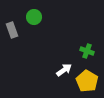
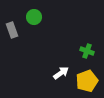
white arrow: moved 3 px left, 3 px down
yellow pentagon: rotated 20 degrees clockwise
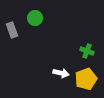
green circle: moved 1 px right, 1 px down
white arrow: rotated 49 degrees clockwise
yellow pentagon: moved 1 px left, 2 px up
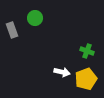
white arrow: moved 1 px right, 1 px up
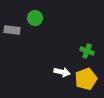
gray rectangle: rotated 63 degrees counterclockwise
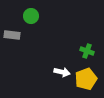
green circle: moved 4 px left, 2 px up
gray rectangle: moved 5 px down
